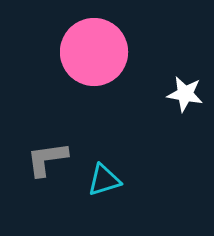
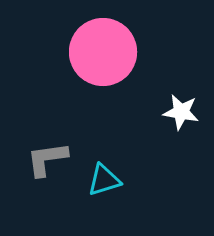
pink circle: moved 9 px right
white star: moved 4 px left, 18 px down
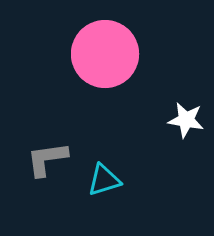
pink circle: moved 2 px right, 2 px down
white star: moved 5 px right, 8 px down
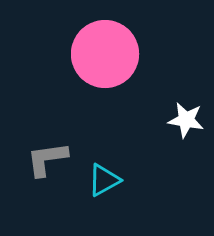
cyan triangle: rotated 12 degrees counterclockwise
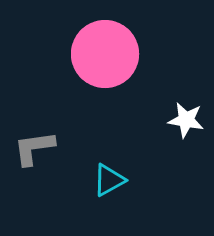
gray L-shape: moved 13 px left, 11 px up
cyan triangle: moved 5 px right
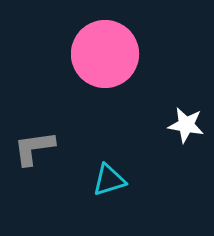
white star: moved 5 px down
cyan triangle: rotated 12 degrees clockwise
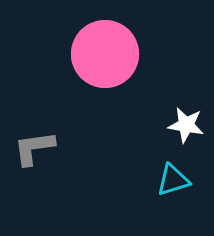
cyan triangle: moved 64 px right
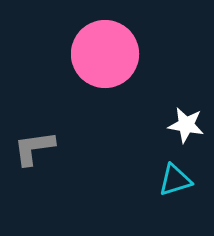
cyan triangle: moved 2 px right
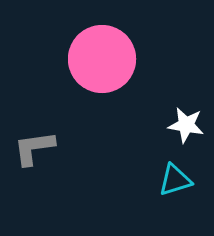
pink circle: moved 3 px left, 5 px down
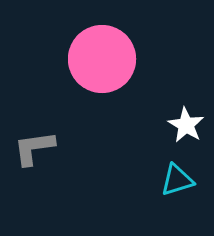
white star: rotated 21 degrees clockwise
cyan triangle: moved 2 px right
